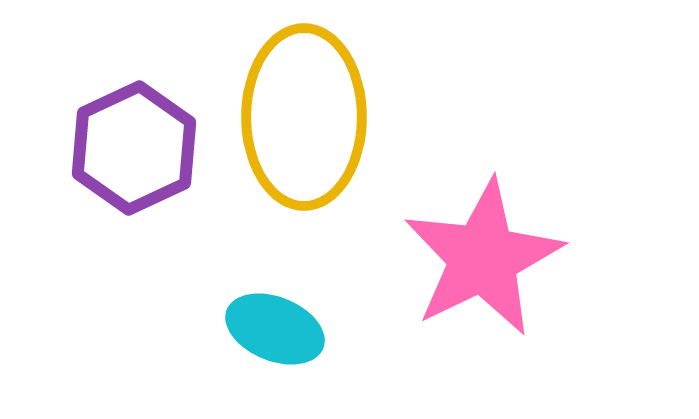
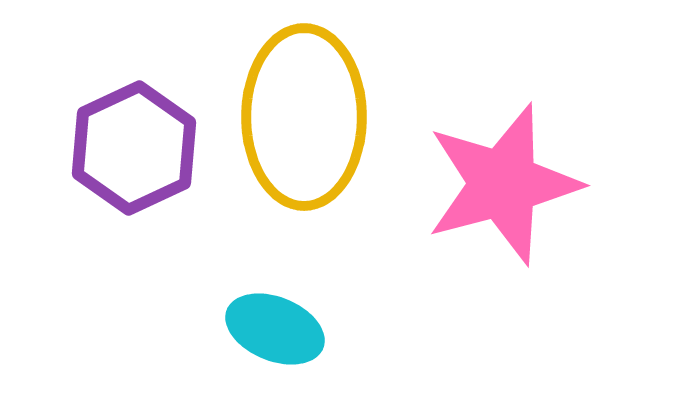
pink star: moved 20 px right, 74 px up; rotated 11 degrees clockwise
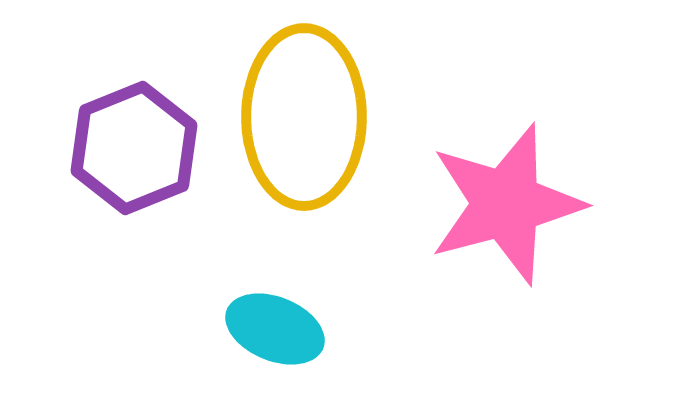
purple hexagon: rotated 3 degrees clockwise
pink star: moved 3 px right, 20 px down
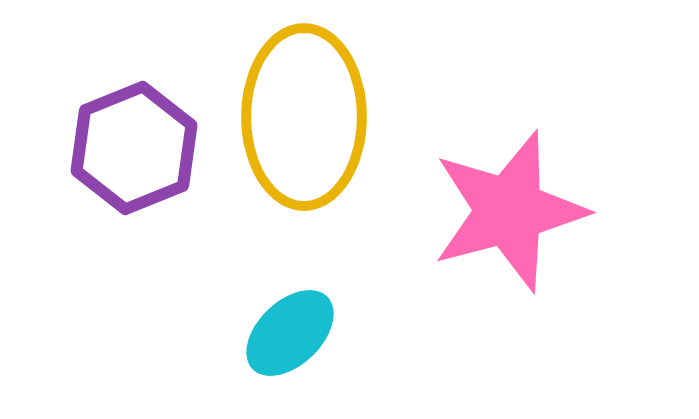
pink star: moved 3 px right, 7 px down
cyan ellipse: moved 15 px right, 4 px down; rotated 66 degrees counterclockwise
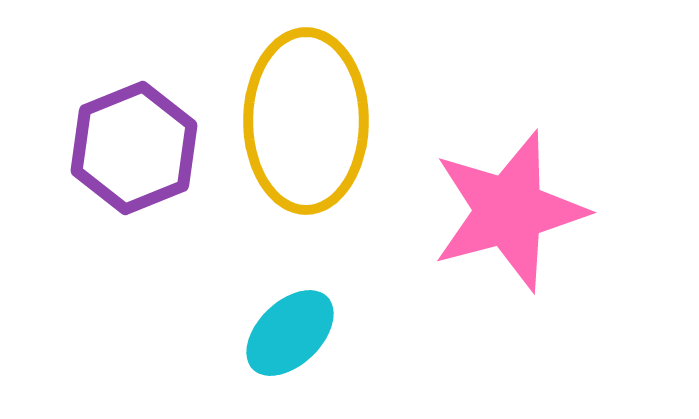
yellow ellipse: moved 2 px right, 4 px down
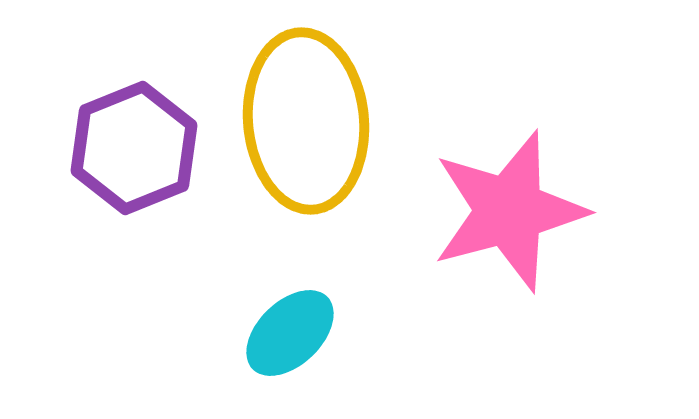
yellow ellipse: rotated 5 degrees counterclockwise
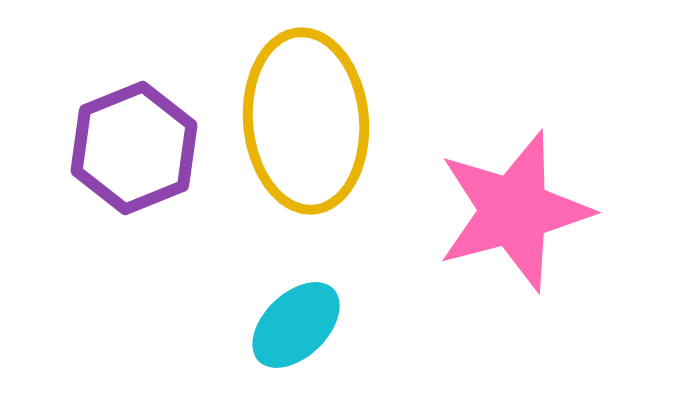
pink star: moved 5 px right
cyan ellipse: moved 6 px right, 8 px up
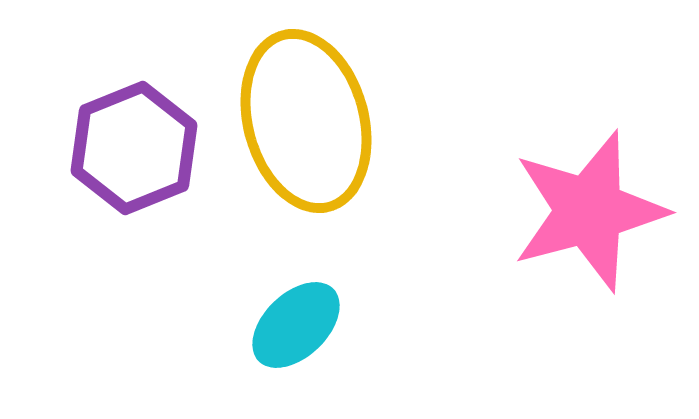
yellow ellipse: rotated 10 degrees counterclockwise
pink star: moved 75 px right
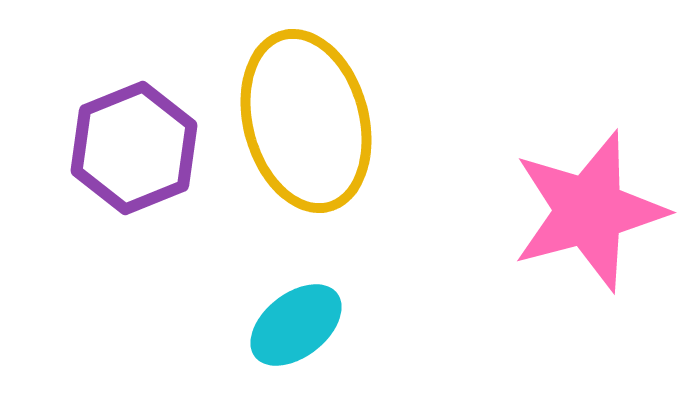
cyan ellipse: rotated 6 degrees clockwise
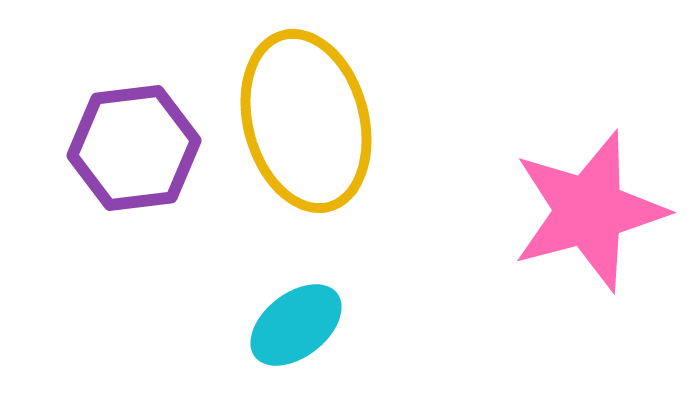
purple hexagon: rotated 15 degrees clockwise
